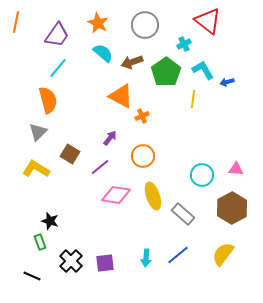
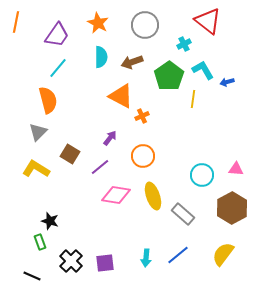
cyan semicircle: moved 2 px left, 4 px down; rotated 50 degrees clockwise
green pentagon: moved 3 px right, 4 px down
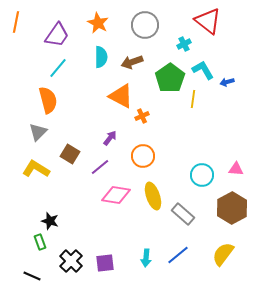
green pentagon: moved 1 px right, 2 px down
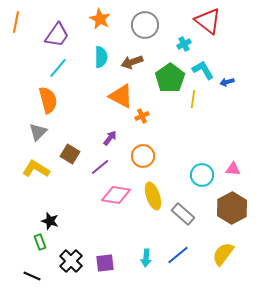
orange star: moved 2 px right, 4 px up
pink triangle: moved 3 px left
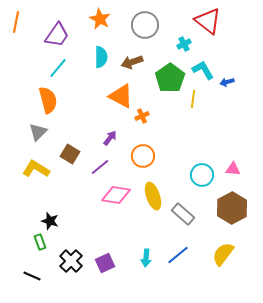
purple square: rotated 18 degrees counterclockwise
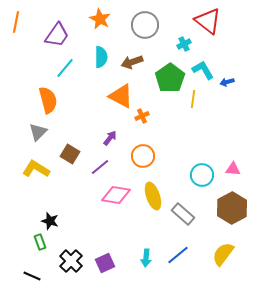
cyan line: moved 7 px right
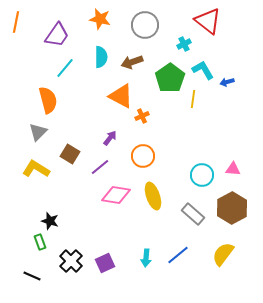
orange star: rotated 15 degrees counterclockwise
gray rectangle: moved 10 px right
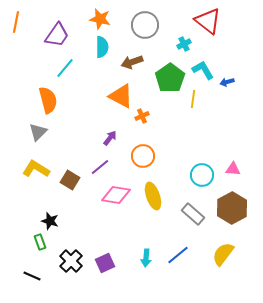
cyan semicircle: moved 1 px right, 10 px up
brown square: moved 26 px down
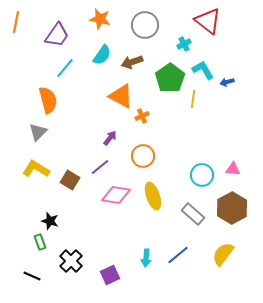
cyan semicircle: moved 8 px down; rotated 35 degrees clockwise
purple square: moved 5 px right, 12 px down
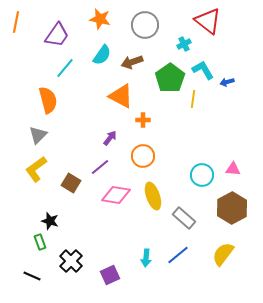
orange cross: moved 1 px right, 4 px down; rotated 24 degrees clockwise
gray triangle: moved 3 px down
yellow L-shape: rotated 68 degrees counterclockwise
brown square: moved 1 px right, 3 px down
gray rectangle: moved 9 px left, 4 px down
